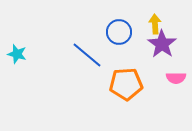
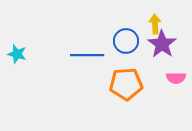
blue circle: moved 7 px right, 9 px down
blue line: rotated 40 degrees counterclockwise
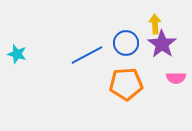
blue circle: moved 2 px down
blue line: rotated 28 degrees counterclockwise
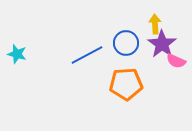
pink semicircle: moved 17 px up; rotated 24 degrees clockwise
